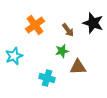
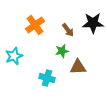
black star: rotated 20 degrees counterclockwise
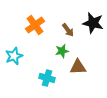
black star: rotated 15 degrees clockwise
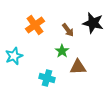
green star: rotated 24 degrees counterclockwise
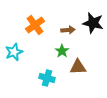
brown arrow: rotated 56 degrees counterclockwise
cyan star: moved 4 px up
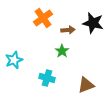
orange cross: moved 8 px right, 7 px up
cyan star: moved 8 px down
brown triangle: moved 8 px right, 18 px down; rotated 18 degrees counterclockwise
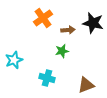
green star: rotated 24 degrees clockwise
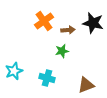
orange cross: moved 1 px right, 3 px down
cyan star: moved 11 px down
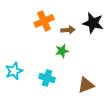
orange cross: rotated 12 degrees clockwise
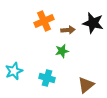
brown triangle: rotated 18 degrees counterclockwise
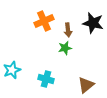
brown arrow: rotated 88 degrees clockwise
green star: moved 3 px right, 3 px up
cyan star: moved 2 px left, 1 px up
cyan cross: moved 1 px left, 1 px down
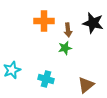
orange cross: rotated 24 degrees clockwise
